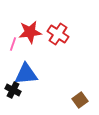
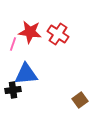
red star: rotated 15 degrees clockwise
black cross: rotated 35 degrees counterclockwise
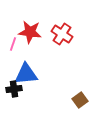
red cross: moved 4 px right
black cross: moved 1 px right, 1 px up
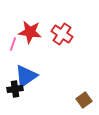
blue triangle: moved 2 px down; rotated 30 degrees counterclockwise
black cross: moved 1 px right
brown square: moved 4 px right
